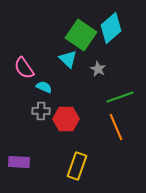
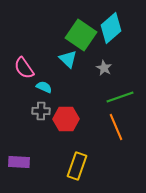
gray star: moved 6 px right, 1 px up
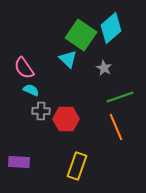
cyan semicircle: moved 13 px left, 3 px down
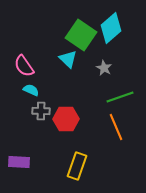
pink semicircle: moved 2 px up
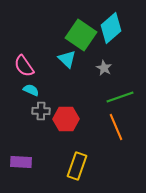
cyan triangle: moved 1 px left
purple rectangle: moved 2 px right
